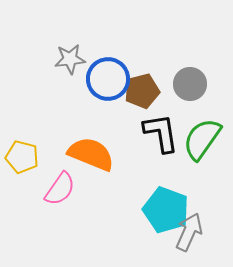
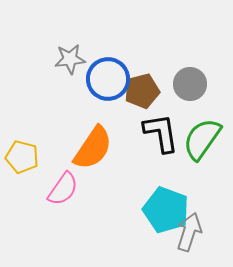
orange semicircle: moved 2 px right, 6 px up; rotated 102 degrees clockwise
pink semicircle: moved 3 px right
gray arrow: rotated 6 degrees counterclockwise
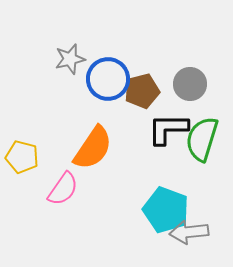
gray star: rotated 8 degrees counterclockwise
black L-shape: moved 7 px right, 4 px up; rotated 81 degrees counterclockwise
green semicircle: rotated 18 degrees counterclockwise
gray arrow: rotated 114 degrees counterclockwise
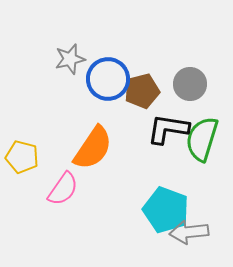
black L-shape: rotated 9 degrees clockwise
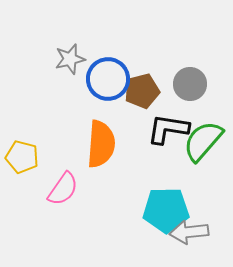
green semicircle: moved 1 px right, 2 px down; rotated 24 degrees clockwise
orange semicircle: moved 8 px right, 4 px up; rotated 30 degrees counterclockwise
cyan pentagon: rotated 21 degrees counterclockwise
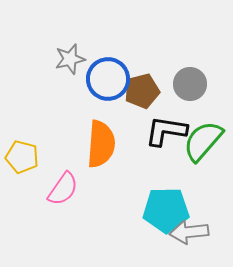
black L-shape: moved 2 px left, 2 px down
